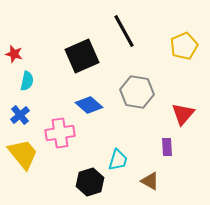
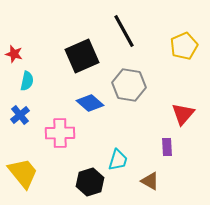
gray hexagon: moved 8 px left, 7 px up
blue diamond: moved 1 px right, 2 px up
pink cross: rotated 8 degrees clockwise
yellow trapezoid: moved 19 px down
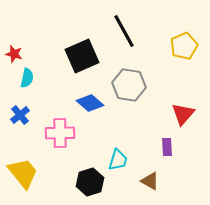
cyan semicircle: moved 3 px up
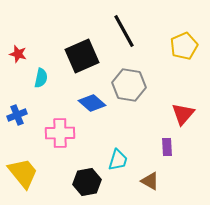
red star: moved 4 px right
cyan semicircle: moved 14 px right
blue diamond: moved 2 px right
blue cross: moved 3 px left; rotated 18 degrees clockwise
black hexagon: moved 3 px left; rotated 8 degrees clockwise
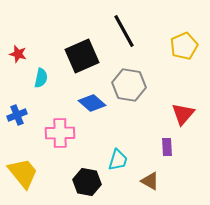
black hexagon: rotated 20 degrees clockwise
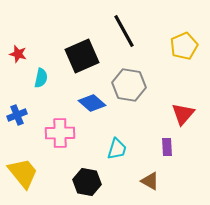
cyan trapezoid: moved 1 px left, 11 px up
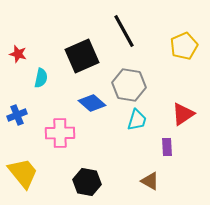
red triangle: rotated 15 degrees clockwise
cyan trapezoid: moved 20 px right, 29 px up
